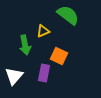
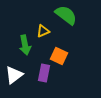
green semicircle: moved 2 px left
white triangle: moved 1 px up; rotated 12 degrees clockwise
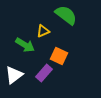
green arrow: rotated 48 degrees counterclockwise
purple rectangle: rotated 30 degrees clockwise
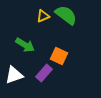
yellow triangle: moved 15 px up
white triangle: rotated 18 degrees clockwise
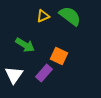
green semicircle: moved 4 px right, 1 px down
white triangle: rotated 36 degrees counterclockwise
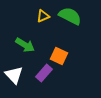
green semicircle: rotated 10 degrees counterclockwise
white triangle: rotated 18 degrees counterclockwise
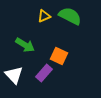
yellow triangle: moved 1 px right
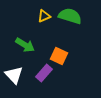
green semicircle: rotated 10 degrees counterclockwise
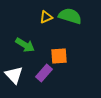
yellow triangle: moved 2 px right, 1 px down
orange square: rotated 30 degrees counterclockwise
